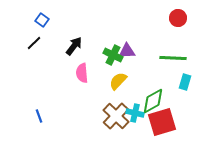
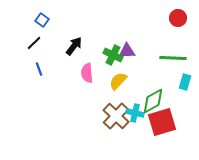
pink semicircle: moved 5 px right
blue line: moved 47 px up
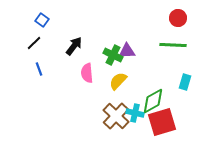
green line: moved 13 px up
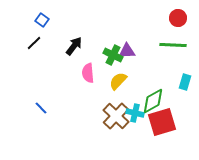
blue line: moved 2 px right, 39 px down; rotated 24 degrees counterclockwise
pink semicircle: moved 1 px right
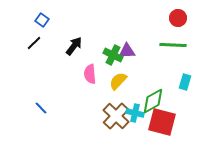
pink semicircle: moved 2 px right, 1 px down
red square: rotated 32 degrees clockwise
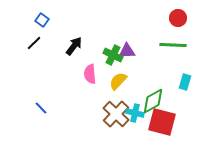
brown cross: moved 2 px up
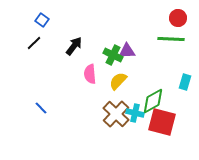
green line: moved 2 px left, 6 px up
